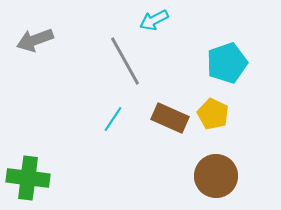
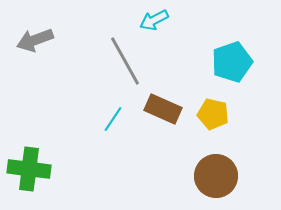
cyan pentagon: moved 5 px right, 1 px up
yellow pentagon: rotated 12 degrees counterclockwise
brown rectangle: moved 7 px left, 9 px up
green cross: moved 1 px right, 9 px up
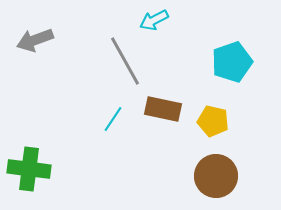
brown rectangle: rotated 12 degrees counterclockwise
yellow pentagon: moved 7 px down
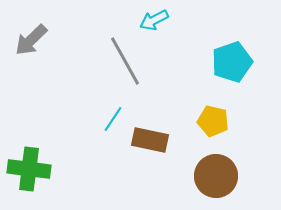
gray arrow: moved 4 px left; rotated 24 degrees counterclockwise
brown rectangle: moved 13 px left, 31 px down
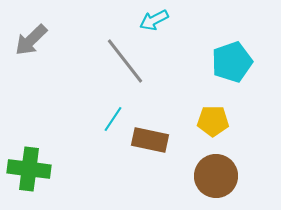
gray line: rotated 9 degrees counterclockwise
yellow pentagon: rotated 12 degrees counterclockwise
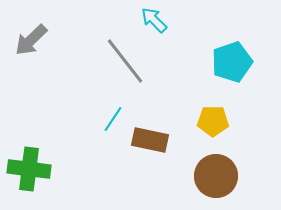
cyan arrow: rotated 72 degrees clockwise
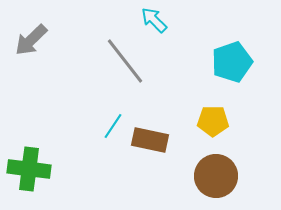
cyan line: moved 7 px down
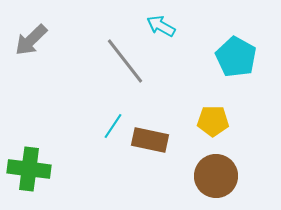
cyan arrow: moved 7 px right, 6 px down; rotated 16 degrees counterclockwise
cyan pentagon: moved 4 px right, 5 px up; rotated 24 degrees counterclockwise
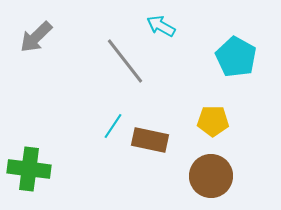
gray arrow: moved 5 px right, 3 px up
brown circle: moved 5 px left
